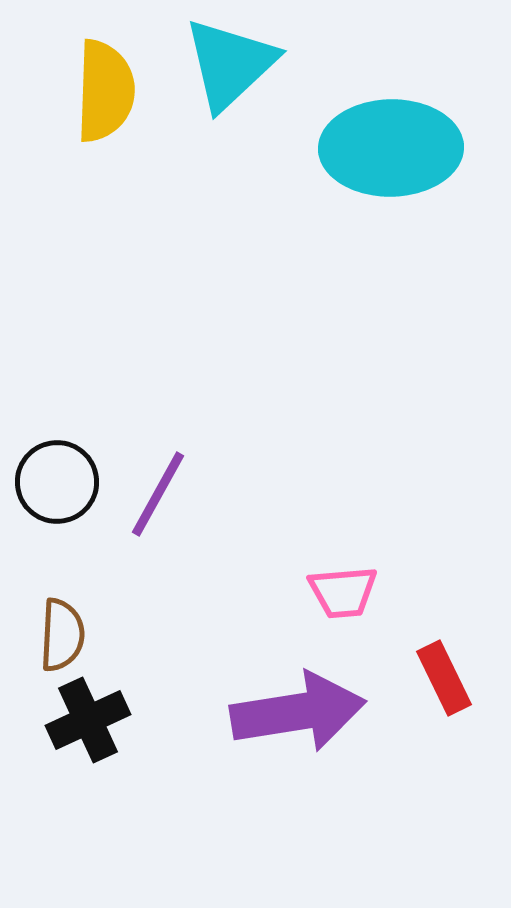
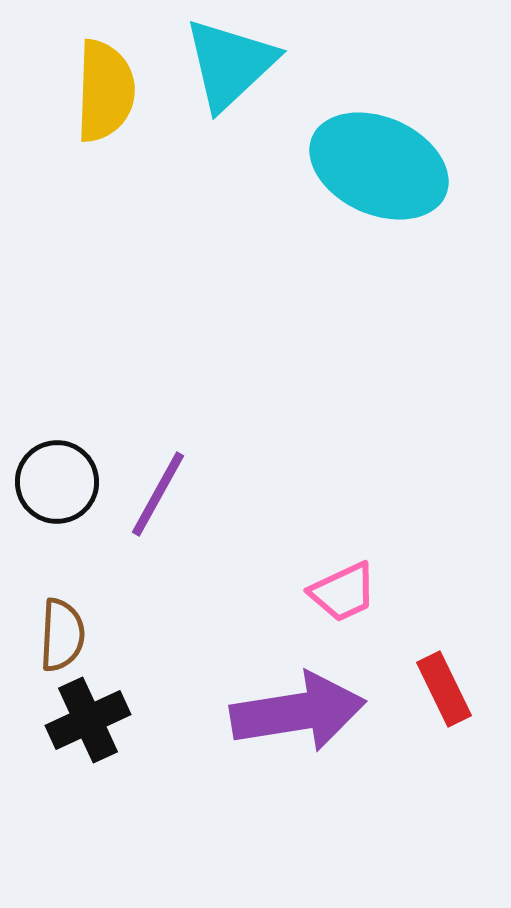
cyan ellipse: moved 12 px left, 18 px down; rotated 25 degrees clockwise
pink trapezoid: rotated 20 degrees counterclockwise
red rectangle: moved 11 px down
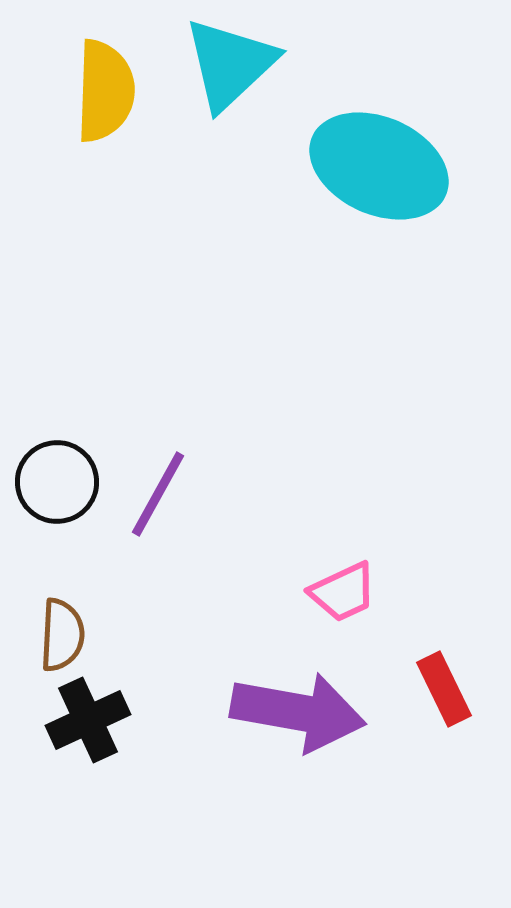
purple arrow: rotated 19 degrees clockwise
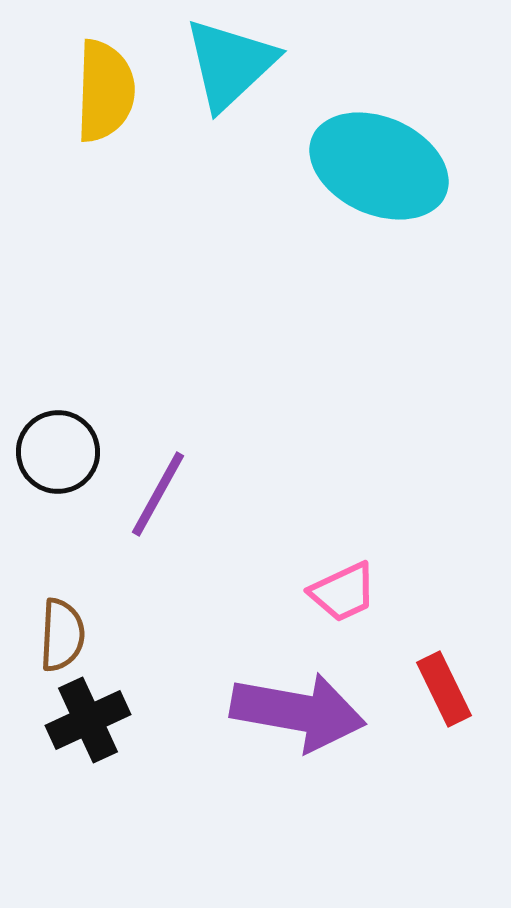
black circle: moved 1 px right, 30 px up
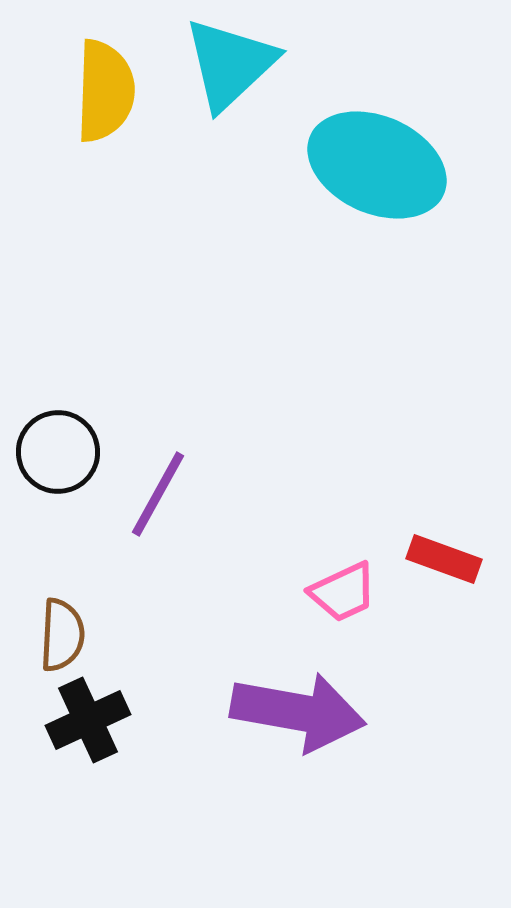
cyan ellipse: moved 2 px left, 1 px up
red rectangle: moved 130 px up; rotated 44 degrees counterclockwise
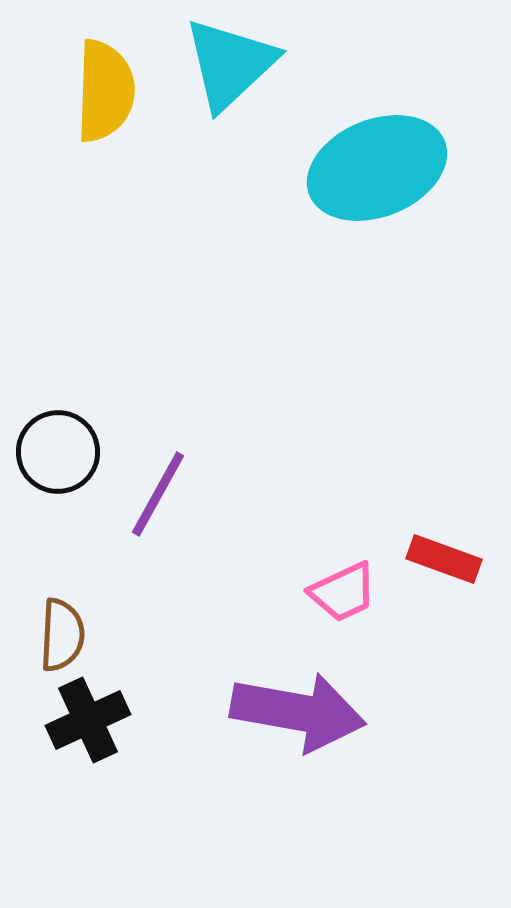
cyan ellipse: moved 3 px down; rotated 46 degrees counterclockwise
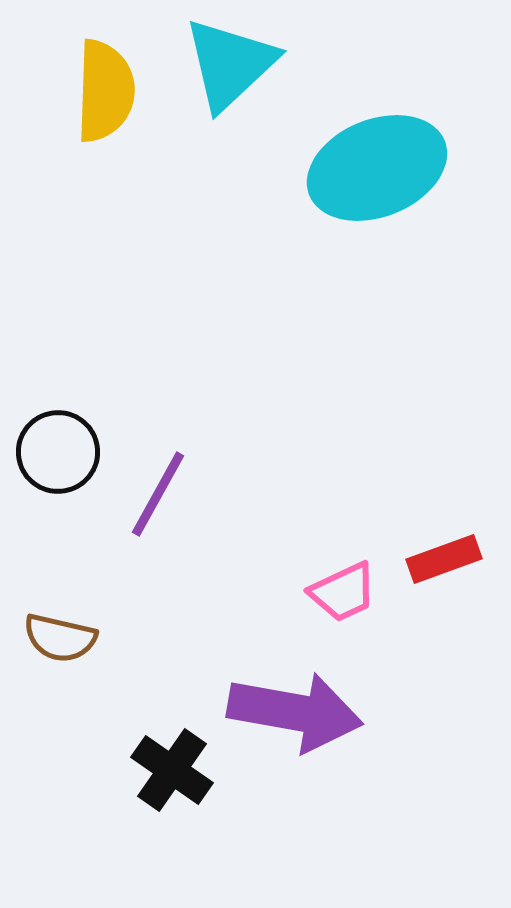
red rectangle: rotated 40 degrees counterclockwise
brown semicircle: moved 2 px left, 3 px down; rotated 100 degrees clockwise
purple arrow: moved 3 px left
black cross: moved 84 px right, 50 px down; rotated 30 degrees counterclockwise
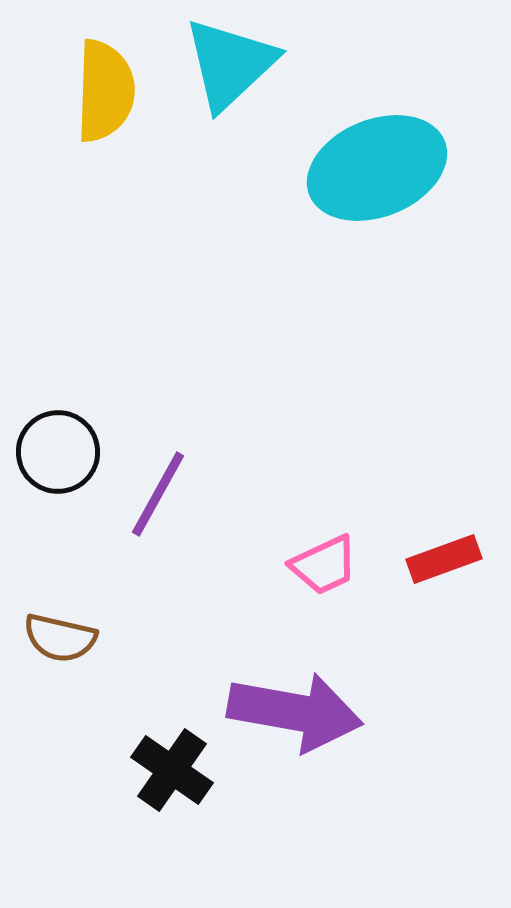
pink trapezoid: moved 19 px left, 27 px up
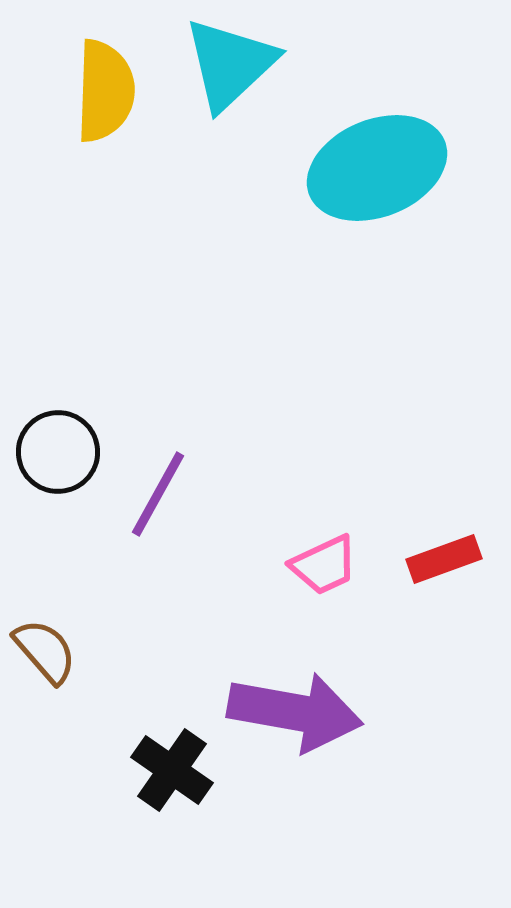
brown semicircle: moved 15 px left, 13 px down; rotated 144 degrees counterclockwise
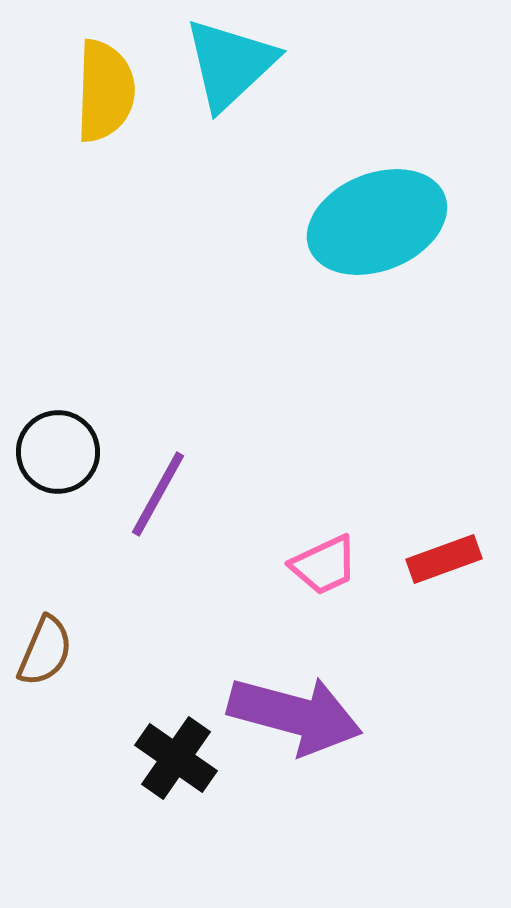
cyan ellipse: moved 54 px down
brown semicircle: rotated 64 degrees clockwise
purple arrow: moved 3 px down; rotated 5 degrees clockwise
black cross: moved 4 px right, 12 px up
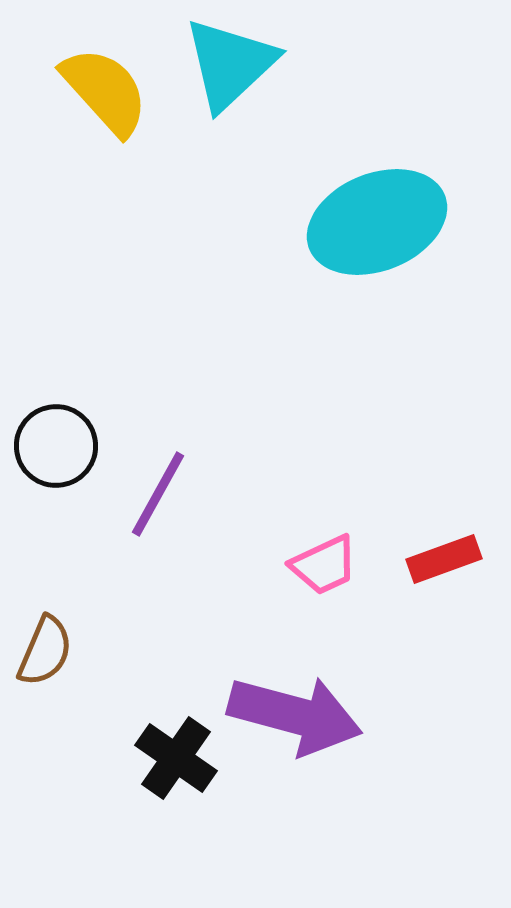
yellow semicircle: rotated 44 degrees counterclockwise
black circle: moved 2 px left, 6 px up
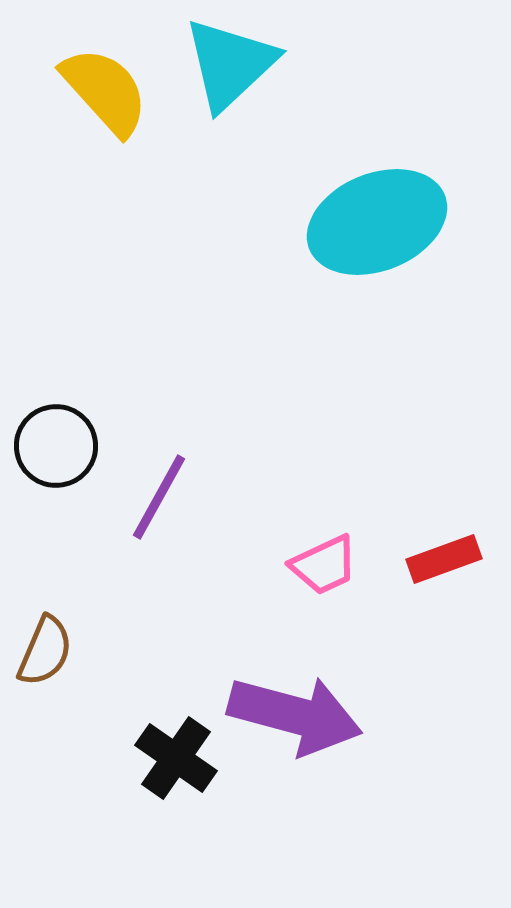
purple line: moved 1 px right, 3 px down
